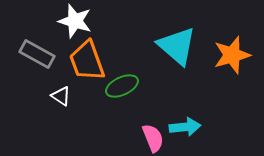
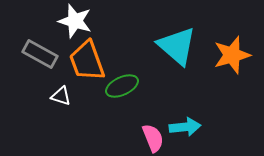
gray rectangle: moved 3 px right
white triangle: rotated 15 degrees counterclockwise
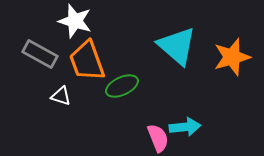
orange star: moved 2 px down
pink semicircle: moved 5 px right
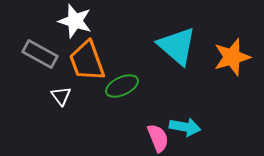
white triangle: rotated 35 degrees clockwise
cyan arrow: rotated 16 degrees clockwise
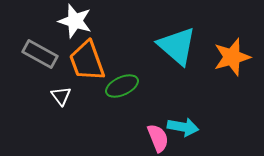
cyan arrow: moved 2 px left
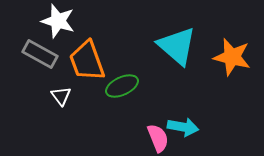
white star: moved 17 px left
orange star: rotated 30 degrees clockwise
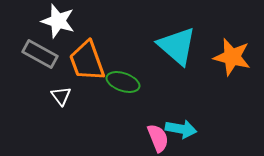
green ellipse: moved 1 px right, 4 px up; rotated 44 degrees clockwise
cyan arrow: moved 2 px left, 2 px down
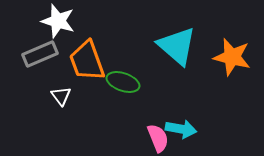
gray rectangle: rotated 52 degrees counterclockwise
